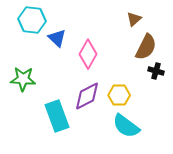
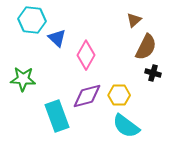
brown triangle: moved 1 px down
pink diamond: moved 2 px left, 1 px down
black cross: moved 3 px left, 2 px down
purple diamond: rotated 12 degrees clockwise
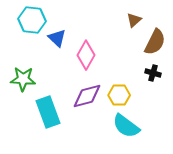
brown semicircle: moved 9 px right, 5 px up
cyan rectangle: moved 9 px left, 4 px up
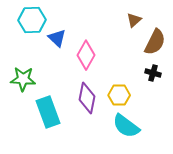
cyan hexagon: rotated 8 degrees counterclockwise
purple diamond: moved 2 px down; rotated 64 degrees counterclockwise
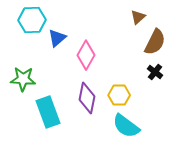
brown triangle: moved 4 px right, 3 px up
blue triangle: rotated 36 degrees clockwise
black cross: moved 2 px right, 1 px up; rotated 21 degrees clockwise
